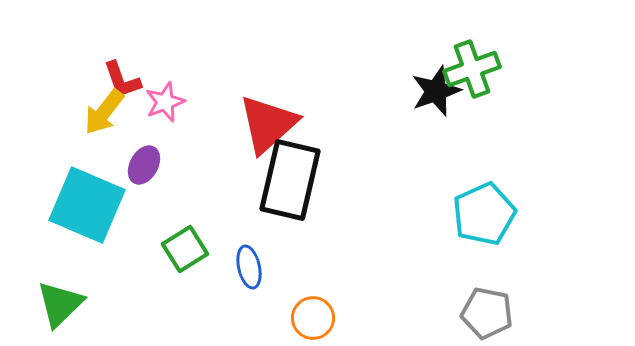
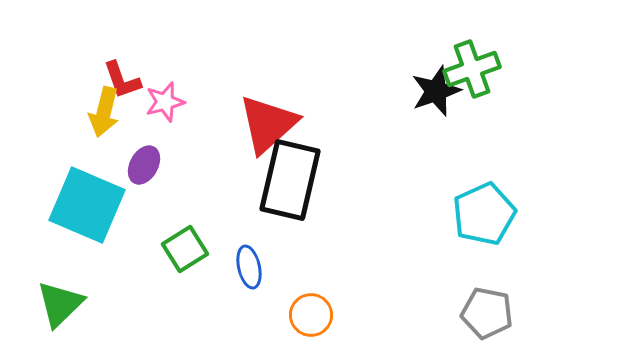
pink star: rotated 6 degrees clockwise
yellow arrow: rotated 24 degrees counterclockwise
orange circle: moved 2 px left, 3 px up
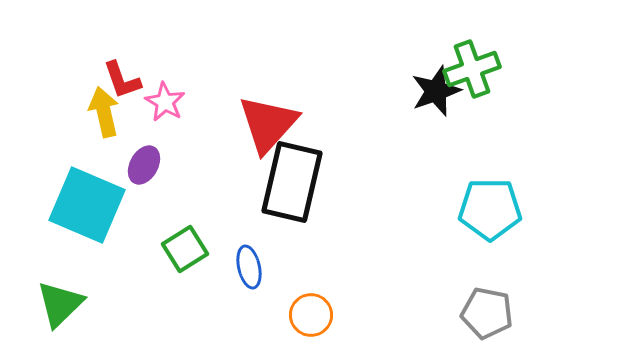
pink star: rotated 27 degrees counterclockwise
yellow arrow: rotated 153 degrees clockwise
red triangle: rotated 6 degrees counterclockwise
black rectangle: moved 2 px right, 2 px down
cyan pentagon: moved 6 px right, 5 px up; rotated 24 degrees clockwise
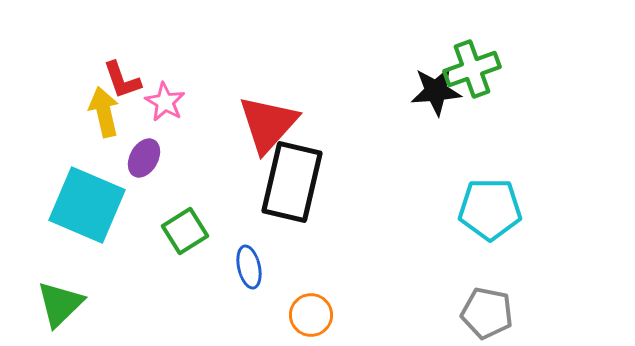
black star: rotated 15 degrees clockwise
purple ellipse: moved 7 px up
green square: moved 18 px up
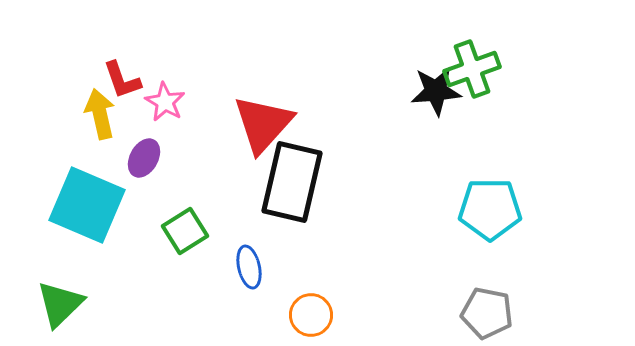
yellow arrow: moved 4 px left, 2 px down
red triangle: moved 5 px left
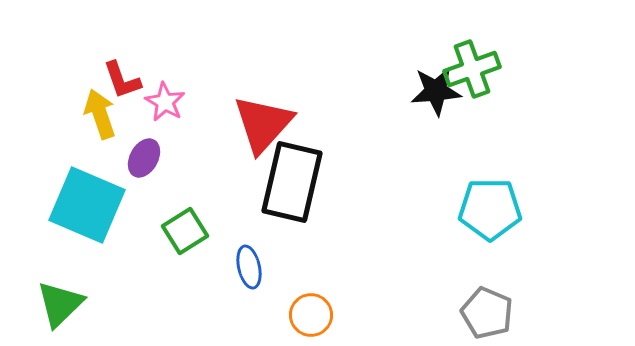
yellow arrow: rotated 6 degrees counterclockwise
gray pentagon: rotated 12 degrees clockwise
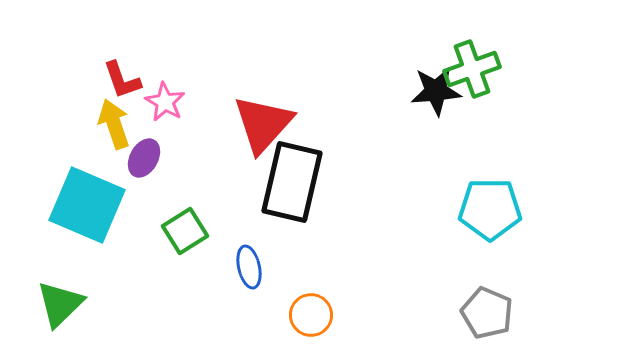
yellow arrow: moved 14 px right, 10 px down
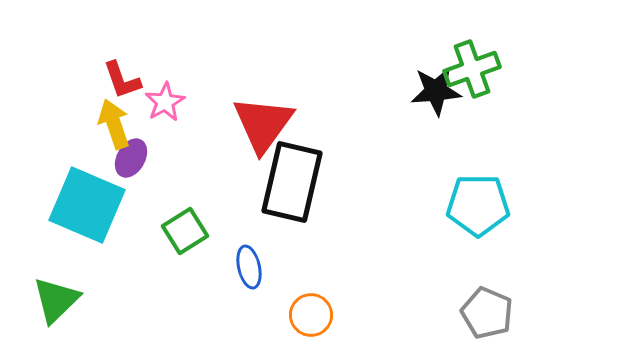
pink star: rotated 12 degrees clockwise
red triangle: rotated 6 degrees counterclockwise
purple ellipse: moved 13 px left
cyan pentagon: moved 12 px left, 4 px up
green triangle: moved 4 px left, 4 px up
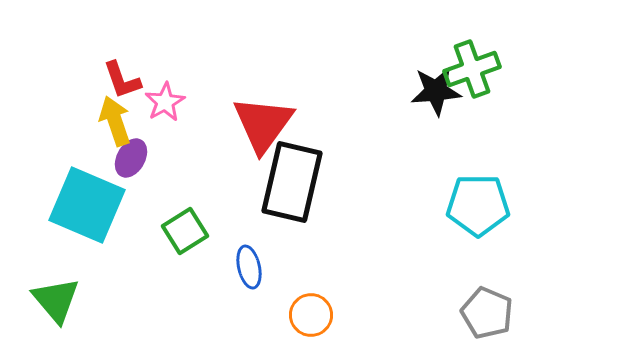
yellow arrow: moved 1 px right, 3 px up
green triangle: rotated 26 degrees counterclockwise
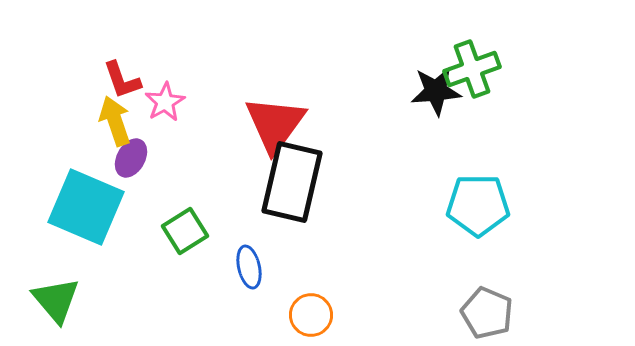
red triangle: moved 12 px right
cyan square: moved 1 px left, 2 px down
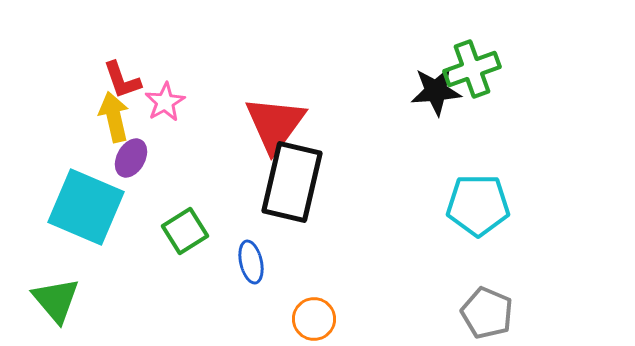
yellow arrow: moved 1 px left, 4 px up; rotated 6 degrees clockwise
blue ellipse: moved 2 px right, 5 px up
orange circle: moved 3 px right, 4 px down
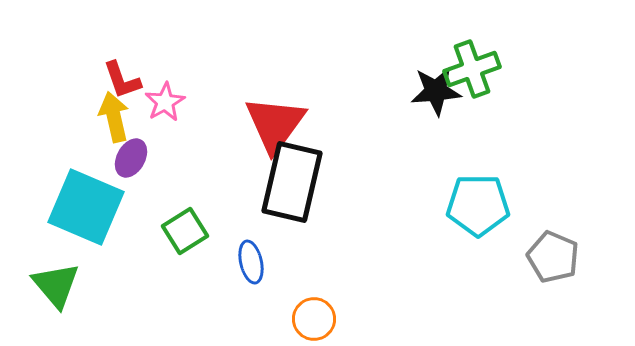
green triangle: moved 15 px up
gray pentagon: moved 66 px right, 56 px up
